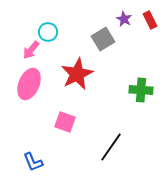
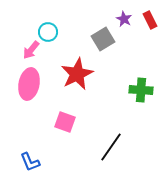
pink ellipse: rotated 12 degrees counterclockwise
blue L-shape: moved 3 px left
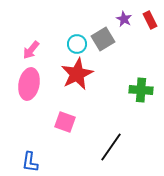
cyan circle: moved 29 px right, 12 px down
blue L-shape: rotated 30 degrees clockwise
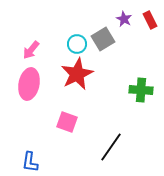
pink square: moved 2 px right
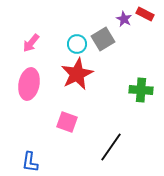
red rectangle: moved 5 px left, 6 px up; rotated 36 degrees counterclockwise
pink arrow: moved 7 px up
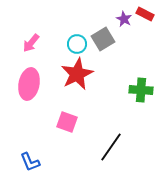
blue L-shape: rotated 30 degrees counterclockwise
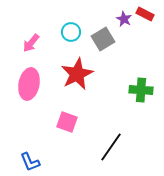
cyan circle: moved 6 px left, 12 px up
